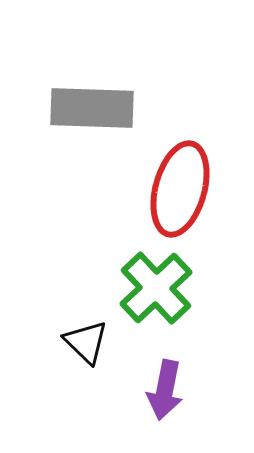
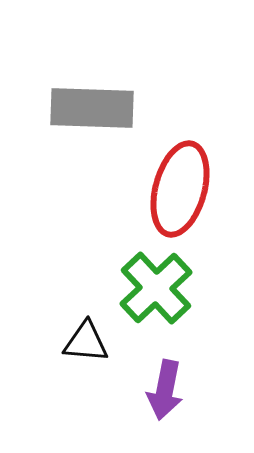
black triangle: rotated 39 degrees counterclockwise
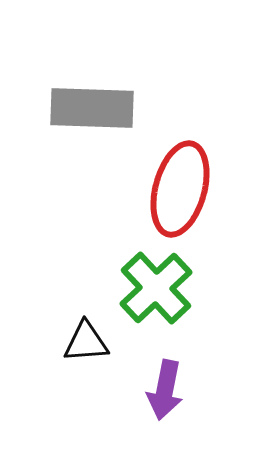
black triangle: rotated 9 degrees counterclockwise
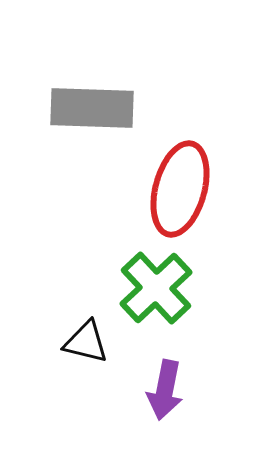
black triangle: rotated 18 degrees clockwise
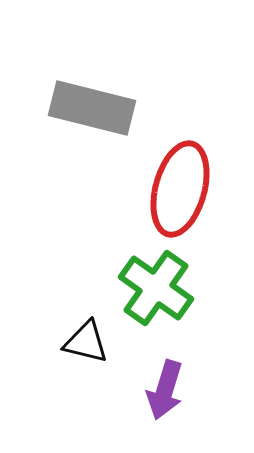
gray rectangle: rotated 12 degrees clockwise
green cross: rotated 12 degrees counterclockwise
purple arrow: rotated 6 degrees clockwise
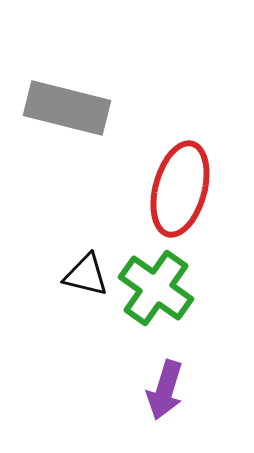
gray rectangle: moved 25 px left
black triangle: moved 67 px up
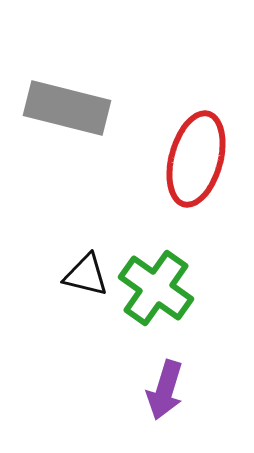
red ellipse: moved 16 px right, 30 px up
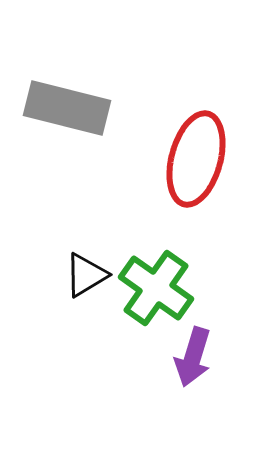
black triangle: rotated 45 degrees counterclockwise
purple arrow: moved 28 px right, 33 px up
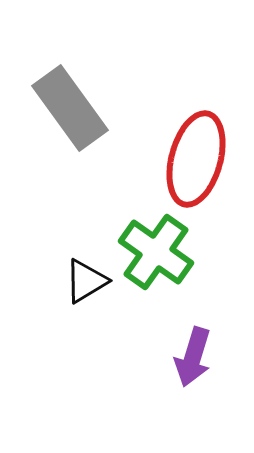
gray rectangle: moved 3 px right; rotated 40 degrees clockwise
black triangle: moved 6 px down
green cross: moved 36 px up
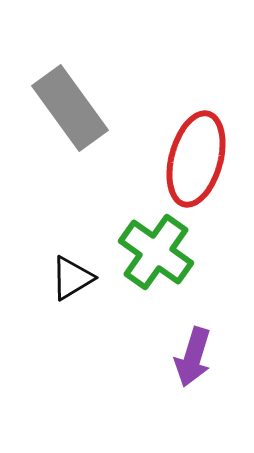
black triangle: moved 14 px left, 3 px up
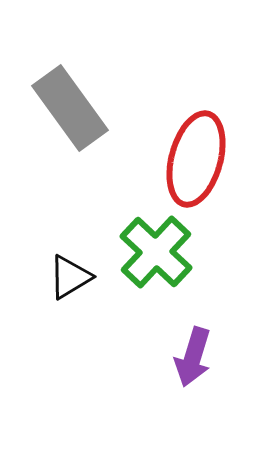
green cross: rotated 8 degrees clockwise
black triangle: moved 2 px left, 1 px up
